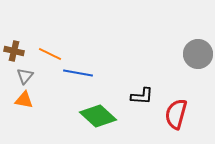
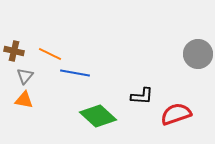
blue line: moved 3 px left
red semicircle: rotated 56 degrees clockwise
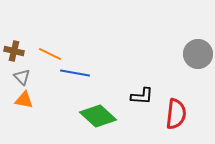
gray triangle: moved 3 px left, 1 px down; rotated 24 degrees counterclockwise
red semicircle: rotated 116 degrees clockwise
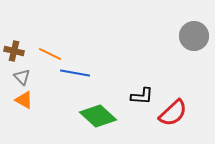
gray circle: moved 4 px left, 18 px up
orange triangle: rotated 18 degrees clockwise
red semicircle: moved 3 px left, 1 px up; rotated 40 degrees clockwise
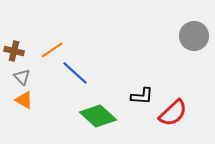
orange line: moved 2 px right, 4 px up; rotated 60 degrees counterclockwise
blue line: rotated 32 degrees clockwise
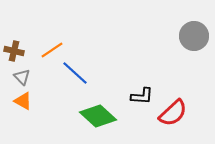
orange triangle: moved 1 px left, 1 px down
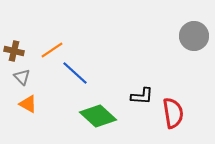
orange triangle: moved 5 px right, 3 px down
red semicircle: rotated 56 degrees counterclockwise
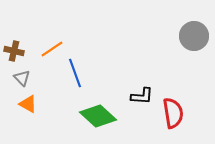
orange line: moved 1 px up
blue line: rotated 28 degrees clockwise
gray triangle: moved 1 px down
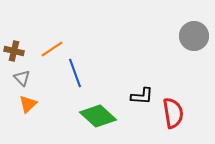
orange triangle: rotated 48 degrees clockwise
